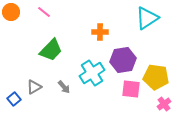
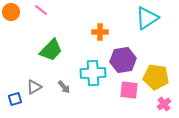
pink line: moved 3 px left, 2 px up
cyan cross: moved 1 px right; rotated 30 degrees clockwise
pink square: moved 2 px left, 1 px down
blue square: moved 1 px right; rotated 24 degrees clockwise
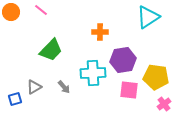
cyan triangle: moved 1 px right, 1 px up
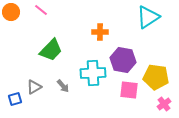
purple hexagon: rotated 20 degrees clockwise
gray arrow: moved 1 px left, 1 px up
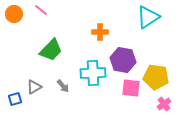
orange circle: moved 3 px right, 2 px down
pink square: moved 2 px right, 2 px up
